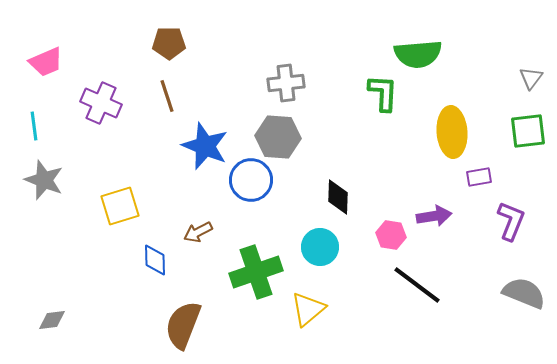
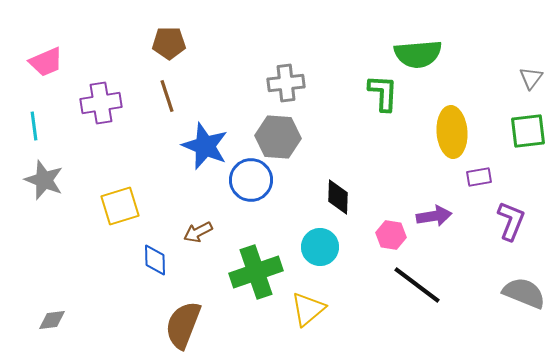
purple cross: rotated 33 degrees counterclockwise
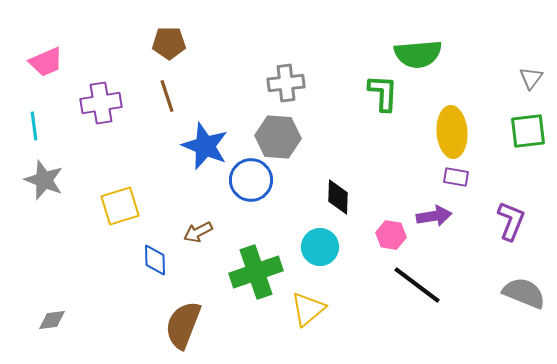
purple rectangle: moved 23 px left; rotated 20 degrees clockwise
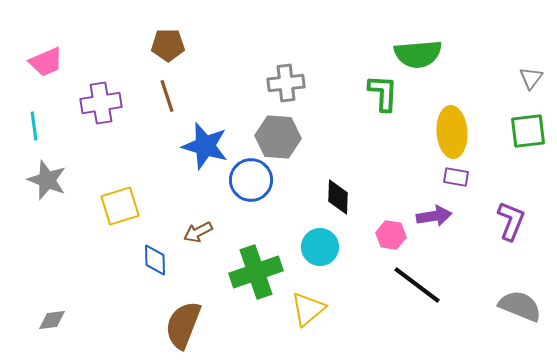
brown pentagon: moved 1 px left, 2 px down
blue star: rotated 6 degrees counterclockwise
gray star: moved 3 px right
gray semicircle: moved 4 px left, 13 px down
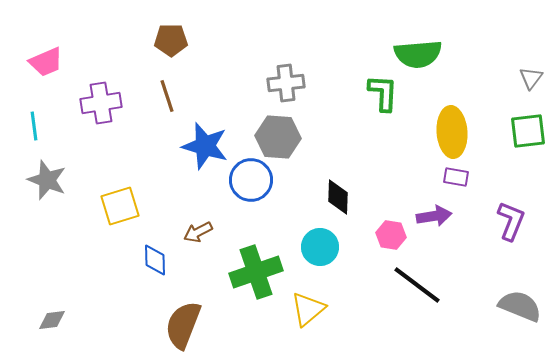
brown pentagon: moved 3 px right, 5 px up
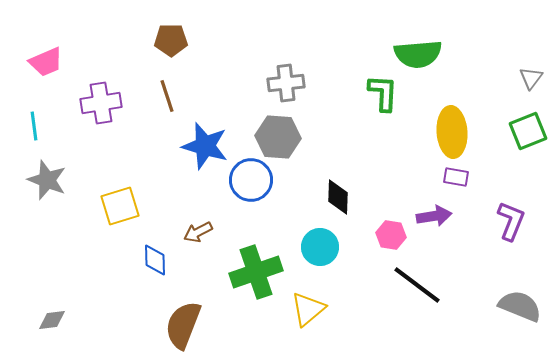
green square: rotated 15 degrees counterclockwise
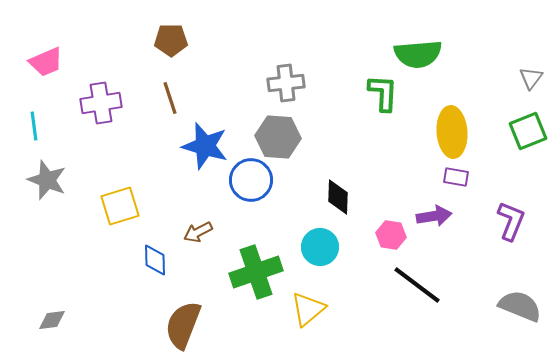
brown line: moved 3 px right, 2 px down
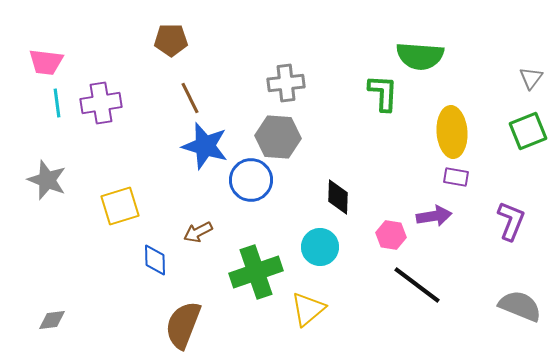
green semicircle: moved 2 px right, 2 px down; rotated 9 degrees clockwise
pink trapezoid: rotated 30 degrees clockwise
brown line: moved 20 px right; rotated 8 degrees counterclockwise
cyan line: moved 23 px right, 23 px up
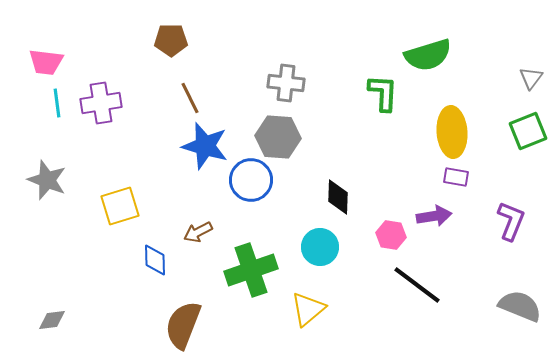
green semicircle: moved 8 px right, 1 px up; rotated 21 degrees counterclockwise
gray cross: rotated 12 degrees clockwise
green cross: moved 5 px left, 2 px up
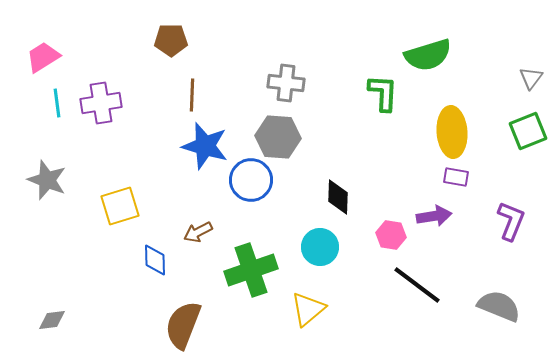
pink trapezoid: moved 3 px left, 5 px up; rotated 141 degrees clockwise
brown line: moved 2 px right, 3 px up; rotated 28 degrees clockwise
gray semicircle: moved 21 px left
